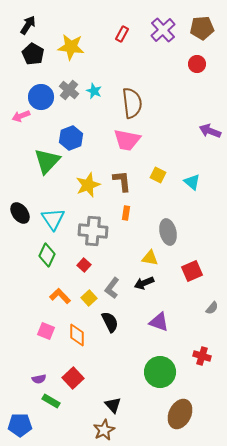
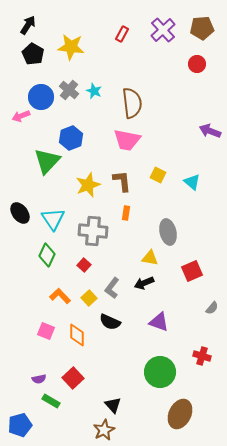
black semicircle at (110, 322): rotated 140 degrees clockwise
blue pentagon at (20, 425): rotated 15 degrees counterclockwise
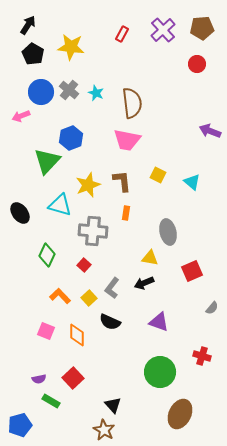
cyan star at (94, 91): moved 2 px right, 2 px down
blue circle at (41, 97): moved 5 px up
cyan triangle at (53, 219): moved 7 px right, 14 px up; rotated 40 degrees counterclockwise
brown star at (104, 430): rotated 15 degrees counterclockwise
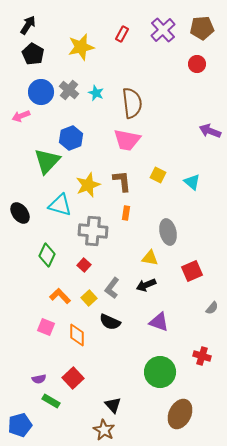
yellow star at (71, 47): moved 10 px right; rotated 20 degrees counterclockwise
black arrow at (144, 283): moved 2 px right, 2 px down
pink square at (46, 331): moved 4 px up
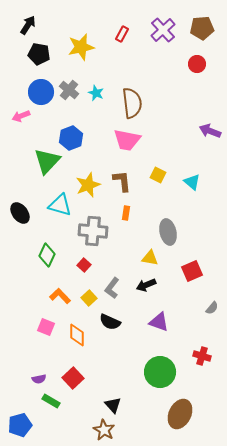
black pentagon at (33, 54): moved 6 px right; rotated 20 degrees counterclockwise
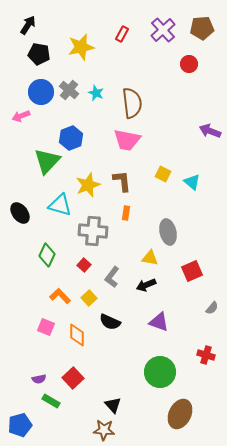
red circle at (197, 64): moved 8 px left
yellow square at (158, 175): moved 5 px right, 1 px up
gray L-shape at (112, 288): moved 11 px up
red cross at (202, 356): moved 4 px right, 1 px up
brown star at (104, 430): rotated 25 degrees counterclockwise
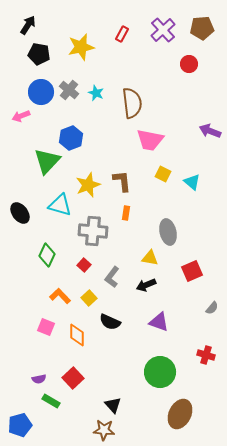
pink trapezoid at (127, 140): moved 23 px right
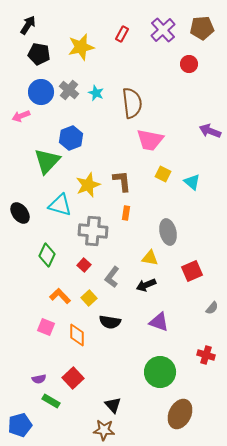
black semicircle at (110, 322): rotated 15 degrees counterclockwise
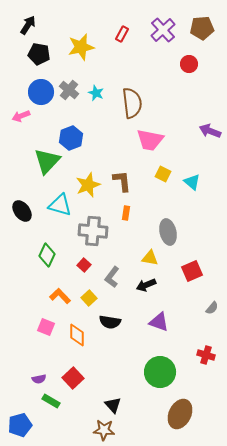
black ellipse at (20, 213): moved 2 px right, 2 px up
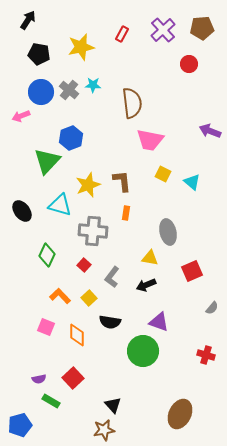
black arrow at (28, 25): moved 5 px up
cyan star at (96, 93): moved 3 px left, 8 px up; rotated 21 degrees counterclockwise
green circle at (160, 372): moved 17 px left, 21 px up
brown star at (104, 430): rotated 15 degrees counterclockwise
